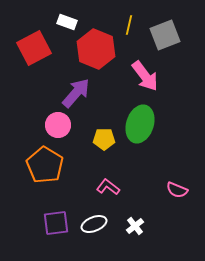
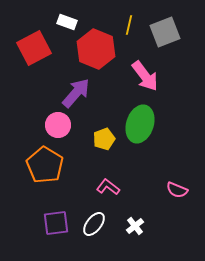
gray square: moved 3 px up
yellow pentagon: rotated 20 degrees counterclockwise
white ellipse: rotated 30 degrees counterclockwise
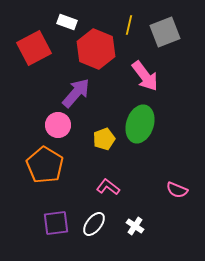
white cross: rotated 18 degrees counterclockwise
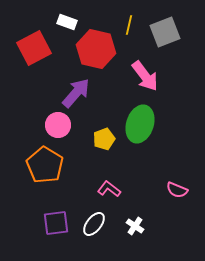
red hexagon: rotated 9 degrees counterclockwise
pink L-shape: moved 1 px right, 2 px down
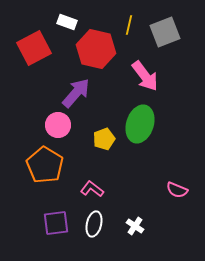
pink L-shape: moved 17 px left
white ellipse: rotated 25 degrees counterclockwise
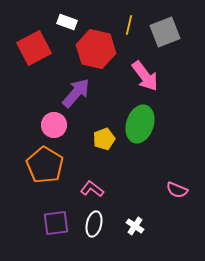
pink circle: moved 4 px left
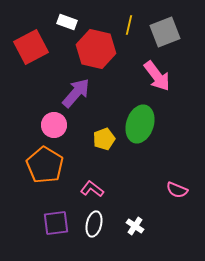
red square: moved 3 px left, 1 px up
pink arrow: moved 12 px right
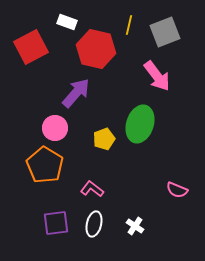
pink circle: moved 1 px right, 3 px down
